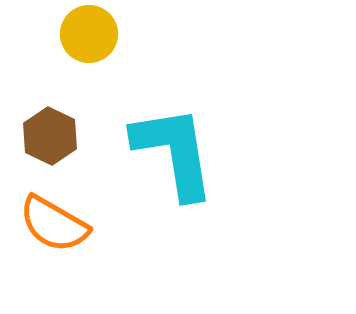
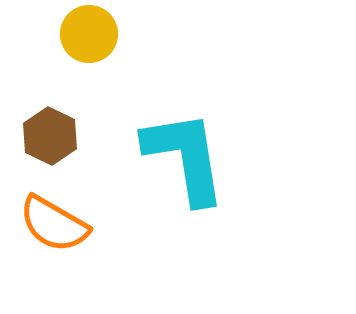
cyan L-shape: moved 11 px right, 5 px down
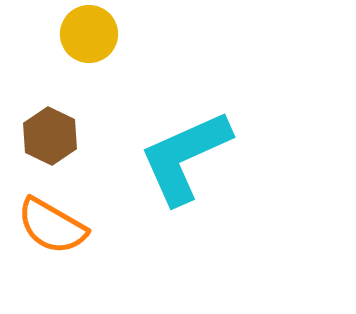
cyan L-shape: rotated 105 degrees counterclockwise
orange semicircle: moved 2 px left, 2 px down
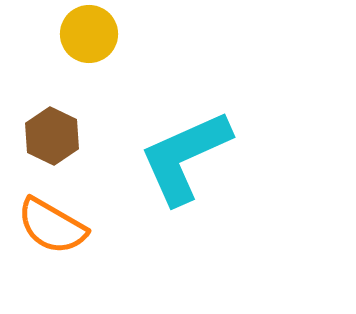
brown hexagon: moved 2 px right
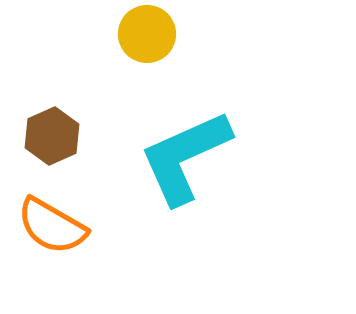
yellow circle: moved 58 px right
brown hexagon: rotated 10 degrees clockwise
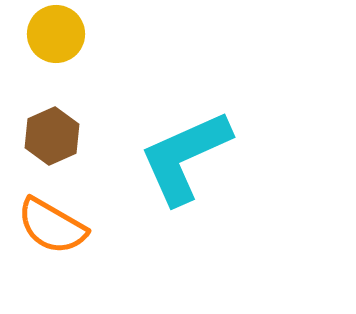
yellow circle: moved 91 px left
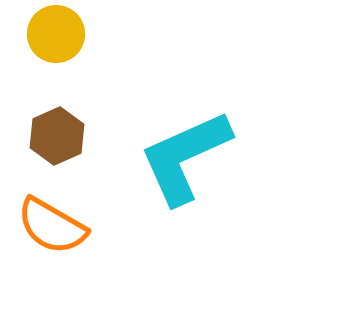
brown hexagon: moved 5 px right
